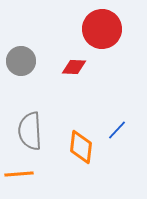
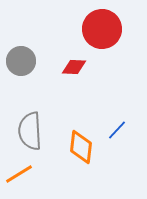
orange line: rotated 28 degrees counterclockwise
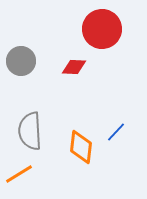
blue line: moved 1 px left, 2 px down
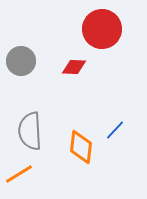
blue line: moved 1 px left, 2 px up
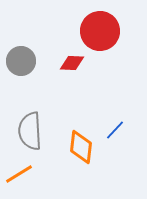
red circle: moved 2 px left, 2 px down
red diamond: moved 2 px left, 4 px up
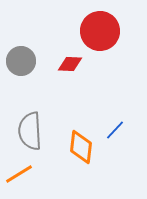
red diamond: moved 2 px left, 1 px down
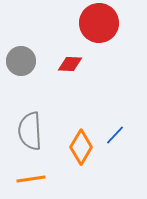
red circle: moved 1 px left, 8 px up
blue line: moved 5 px down
orange diamond: rotated 24 degrees clockwise
orange line: moved 12 px right, 5 px down; rotated 24 degrees clockwise
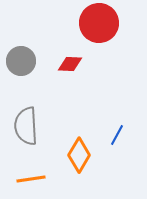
gray semicircle: moved 4 px left, 5 px up
blue line: moved 2 px right; rotated 15 degrees counterclockwise
orange diamond: moved 2 px left, 8 px down
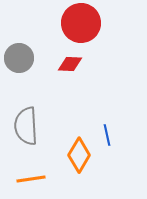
red circle: moved 18 px left
gray circle: moved 2 px left, 3 px up
blue line: moved 10 px left; rotated 40 degrees counterclockwise
